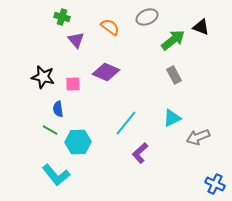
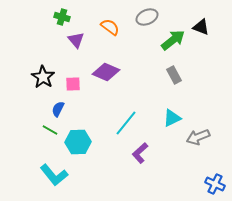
black star: rotated 20 degrees clockwise
blue semicircle: rotated 35 degrees clockwise
cyan L-shape: moved 2 px left
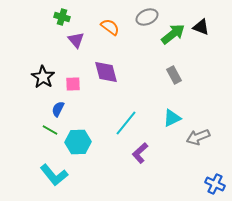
green arrow: moved 6 px up
purple diamond: rotated 52 degrees clockwise
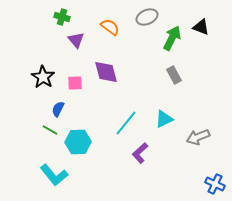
green arrow: moved 1 px left, 4 px down; rotated 25 degrees counterclockwise
pink square: moved 2 px right, 1 px up
cyan triangle: moved 8 px left, 1 px down
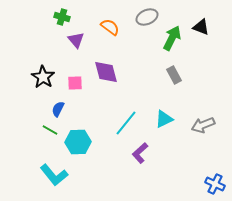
gray arrow: moved 5 px right, 12 px up
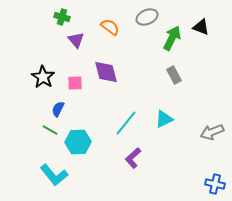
gray arrow: moved 9 px right, 7 px down
purple L-shape: moved 7 px left, 5 px down
blue cross: rotated 12 degrees counterclockwise
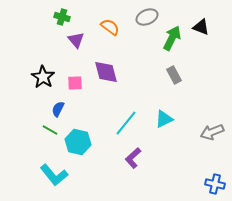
cyan hexagon: rotated 15 degrees clockwise
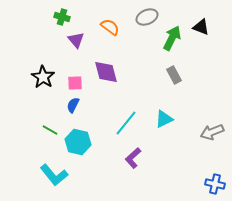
blue semicircle: moved 15 px right, 4 px up
